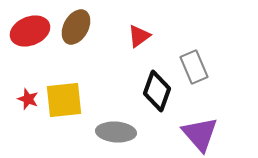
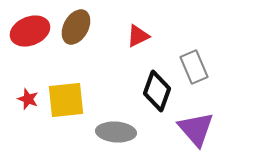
red triangle: moved 1 px left; rotated 10 degrees clockwise
yellow square: moved 2 px right
purple triangle: moved 4 px left, 5 px up
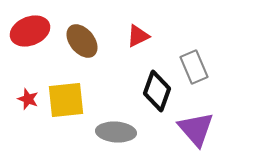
brown ellipse: moved 6 px right, 14 px down; rotated 68 degrees counterclockwise
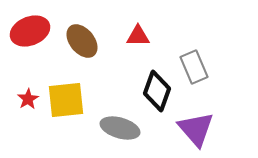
red triangle: rotated 25 degrees clockwise
red star: rotated 20 degrees clockwise
gray ellipse: moved 4 px right, 4 px up; rotated 12 degrees clockwise
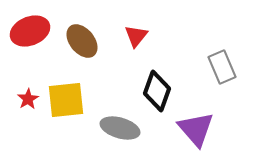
red triangle: moved 2 px left; rotated 50 degrees counterclockwise
gray rectangle: moved 28 px right
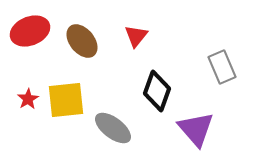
gray ellipse: moved 7 px left; rotated 21 degrees clockwise
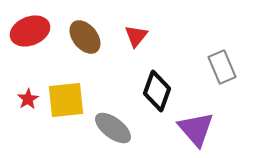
brown ellipse: moved 3 px right, 4 px up
